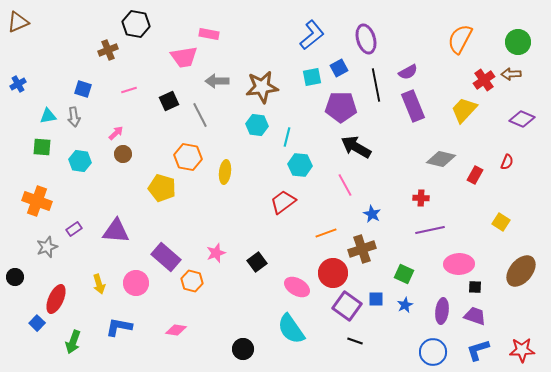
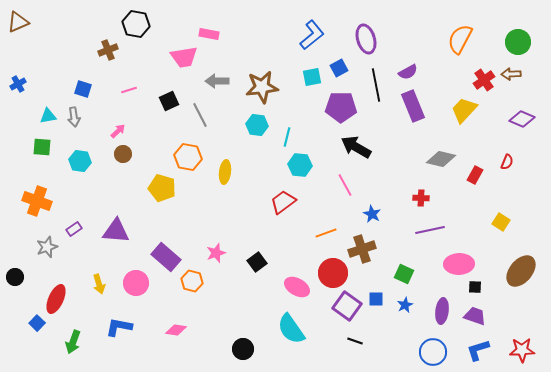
pink arrow at (116, 133): moved 2 px right, 2 px up
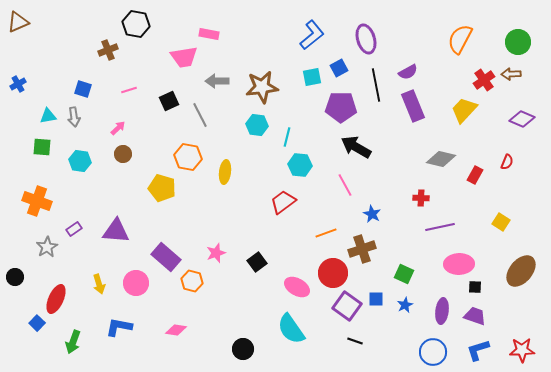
pink arrow at (118, 131): moved 3 px up
purple line at (430, 230): moved 10 px right, 3 px up
gray star at (47, 247): rotated 10 degrees counterclockwise
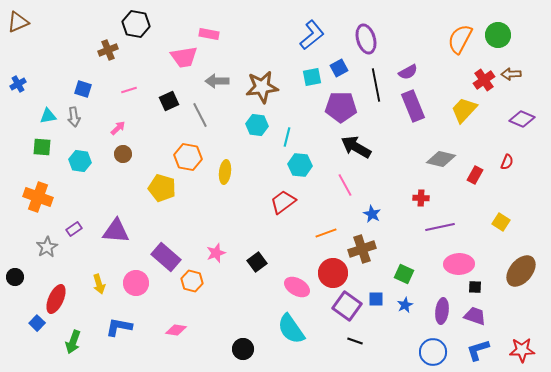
green circle at (518, 42): moved 20 px left, 7 px up
orange cross at (37, 201): moved 1 px right, 4 px up
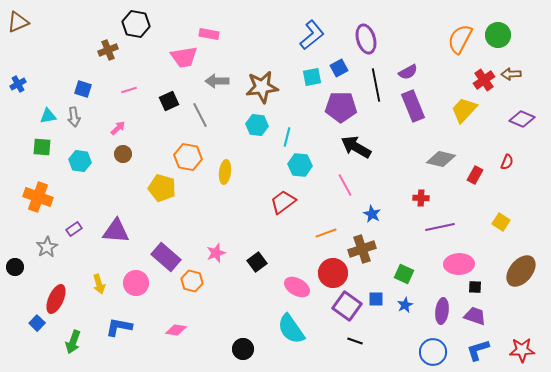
black circle at (15, 277): moved 10 px up
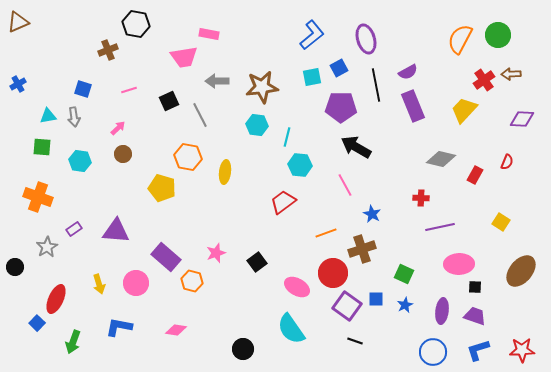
purple diamond at (522, 119): rotated 20 degrees counterclockwise
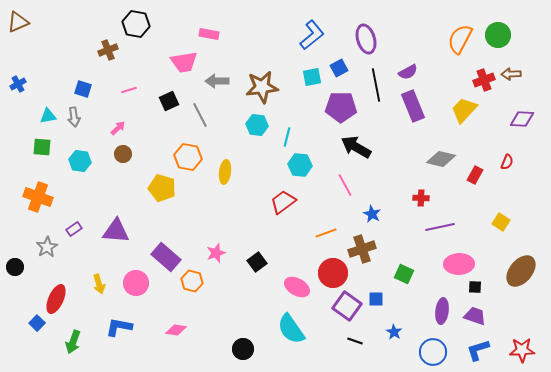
pink trapezoid at (184, 57): moved 5 px down
red cross at (484, 80): rotated 15 degrees clockwise
blue star at (405, 305): moved 11 px left, 27 px down; rotated 14 degrees counterclockwise
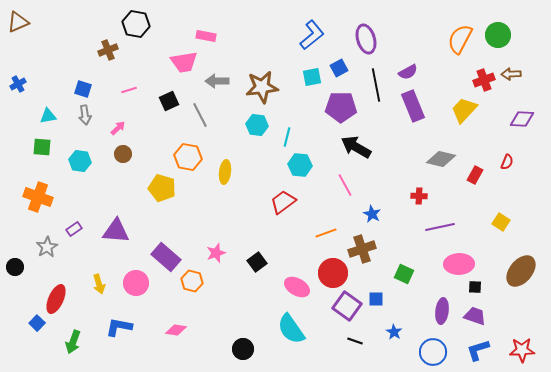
pink rectangle at (209, 34): moved 3 px left, 2 px down
gray arrow at (74, 117): moved 11 px right, 2 px up
red cross at (421, 198): moved 2 px left, 2 px up
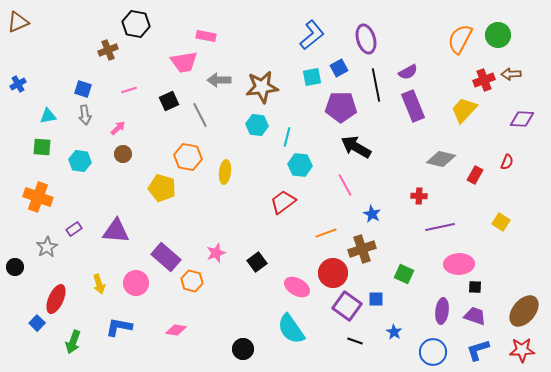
gray arrow at (217, 81): moved 2 px right, 1 px up
brown ellipse at (521, 271): moved 3 px right, 40 px down
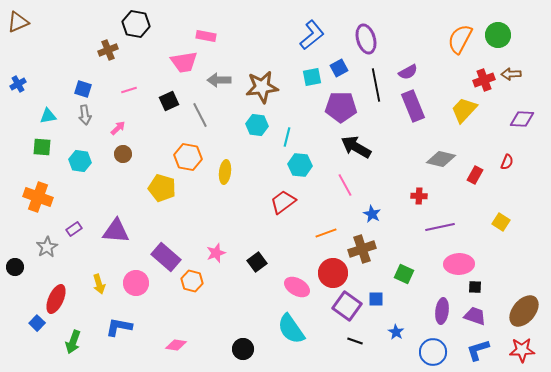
pink diamond at (176, 330): moved 15 px down
blue star at (394, 332): moved 2 px right
